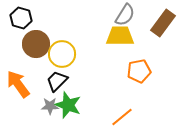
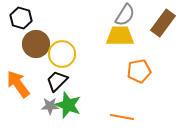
orange line: rotated 50 degrees clockwise
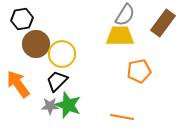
black hexagon: moved 1 px right, 1 px down; rotated 25 degrees counterclockwise
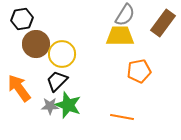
orange arrow: moved 1 px right, 4 px down
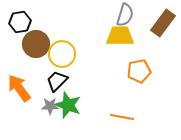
gray semicircle: rotated 15 degrees counterclockwise
black hexagon: moved 2 px left, 3 px down
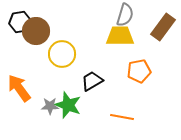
brown rectangle: moved 4 px down
brown circle: moved 13 px up
black trapezoid: moved 35 px right; rotated 15 degrees clockwise
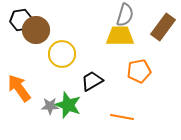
black hexagon: moved 1 px right, 2 px up
brown circle: moved 1 px up
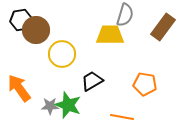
yellow trapezoid: moved 10 px left, 1 px up
orange pentagon: moved 6 px right, 13 px down; rotated 20 degrees clockwise
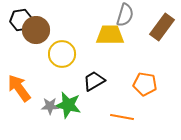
brown rectangle: moved 1 px left
black trapezoid: moved 2 px right
green star: rotated 8 degrees counterclockwise
